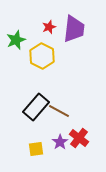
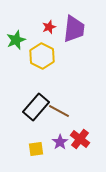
red cross: moved 1 px right, 1 px down
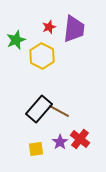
black rectangle: moved 3 px right, 2 px down
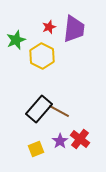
purple star: moved 1 px up
yellow square: rotated 14 degrees counterclockwise
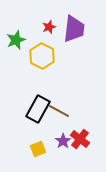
black rectangle: moved 1 px left; rotated 12 degrees counterclockwise
purple star: moved 3 px right
yellow square: moved 2 px right
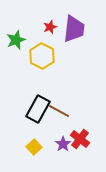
red star: moved 1 px right
purple star: moved 3 px down
yellow square: moved 4 px left, 2 px up; rotated 21 degrees counterclockwise
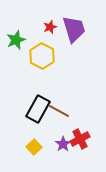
purple trapezoid: rotated 24 degrees counterclockwise
red cross: rotated 24 degrees clockwise
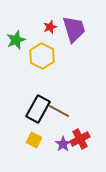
yellow square: moved 7 px up; rotated 21 degrees counterclockwise
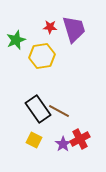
red star: rotated 24 degrees clockwise
yellow hexagon: rotated 25 degrees clockwise
black rectangle: rotated 64 degrees counterclockwise
